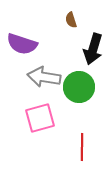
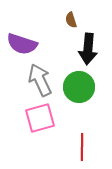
black arrow: moved 5 px left; rotated 12 degrees counterclockwise
gray arrow: moved 4 px left, 3 px down; rotated 56 degrees clockwise
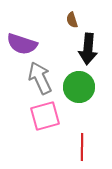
brown semicircle: moved 1 px right
gray arrow: moved 2 px up
pink square: moved 5 px right, 2 px up
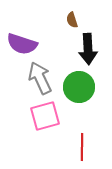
black arrow: rotated 8 degrees counterclockwise
